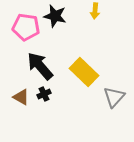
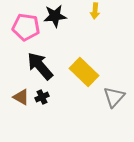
black star: rotated 20 degrees counterclockwise
black cross: moved 2 px left, 3 px down
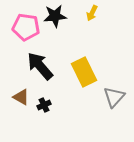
yellow arrow: moved 3 px left, 2 px down; rotated 21 degrees clockwise
yellow rectangle: rotated 20 degrees clockwise
black cross: moved 2 px right, 8 px down
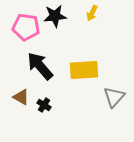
yellow rectangle: moved 2 px up; rotated 68 degrees counterclockwise
black cross: rotated 32 degrees counterclockwise
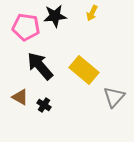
yellow rectangle: rotated 44 degrees clockwise
brown triangle: moved 1 px left
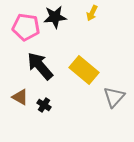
black star: moved 1 px down
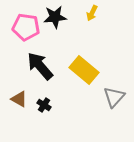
brown triangle: moved 1 px left, 2 px down
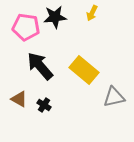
gray triangle: rotated 35 degrees clockwise
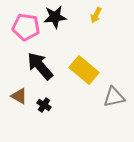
yellow arrow: moved 4 px right, 2 px down
brown triangle: moved 3 px up
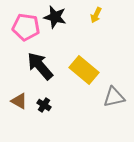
black star: rotated 20 degrees clockwise
brown triangle: moved 5 px down
